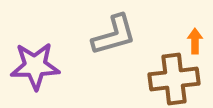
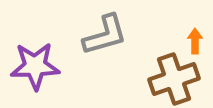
gray L-shape: moved 9 px left
brown cross: rotated 12 degrees counterclockwise
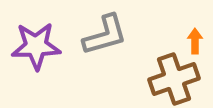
purple star: moved 1 px right, 20 px up
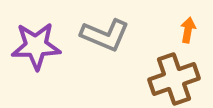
gray L-shape: rotated 39 degrees clockwise
orange arrow: moved 7 px left, 11 px up; rotated 10 degrees clockwise
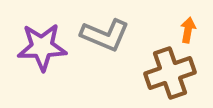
purple star: moved 6 px right, 1 px down
brown cross: moved 4 px left, 6 px up
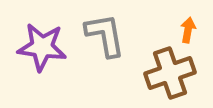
gray L-shape: rotated 123 degrees counterclockwise
purple star: rotated 9 degrees clockwise
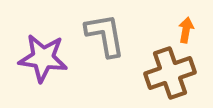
orange arrow: moved 2 px left
purple star: moved 1 px right, 11 px down
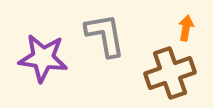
orange arrow: moved 2 px up
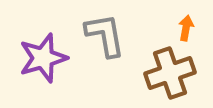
purple star: rotated 24 degrees counterclockwise
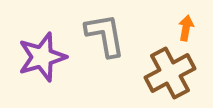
purple star: moved 1 px left, 1 px up
brown cross: rotated 9 degrees counterclockwise
